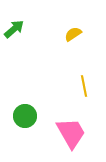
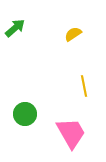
green arrow: moved 1 px right, 1 px up
green circle: moved 2 px up
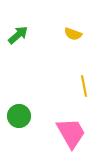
green arrow: moved 3 px right, 7 px down
yellow semicircle: rotated 126 degrees counterclockwise
green circle: moved 6 px left, 2 px down
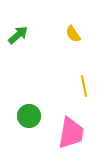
yellow semicircle: rotated 36 degrees clockwise
green circle: moved 10 px right
pink trapezoid: rotated 40 degrees clockwise
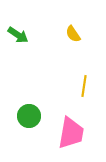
green arrow: rotated 75 degrees clockwise
yellow line: rotated 20 degrees clockwise
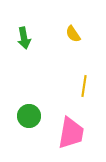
green arrow: moved 6 px right, 3 px down; rotated 45 degrees clockwise
